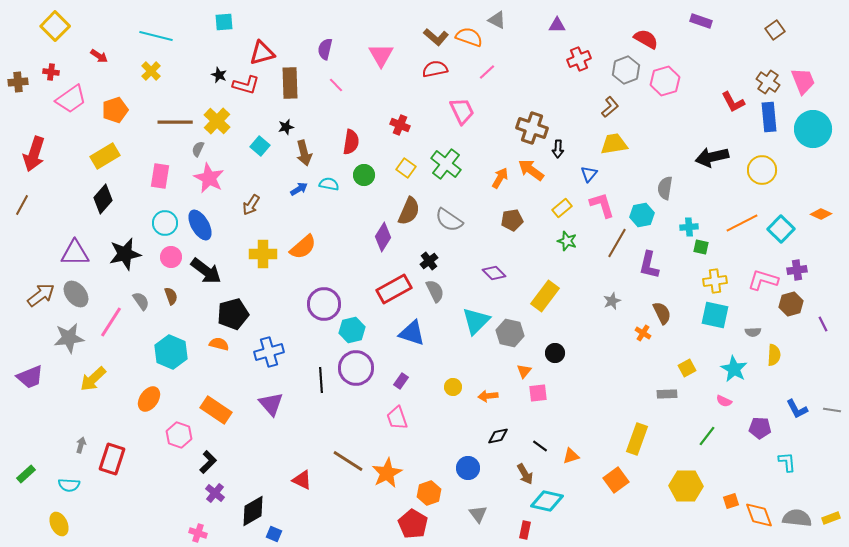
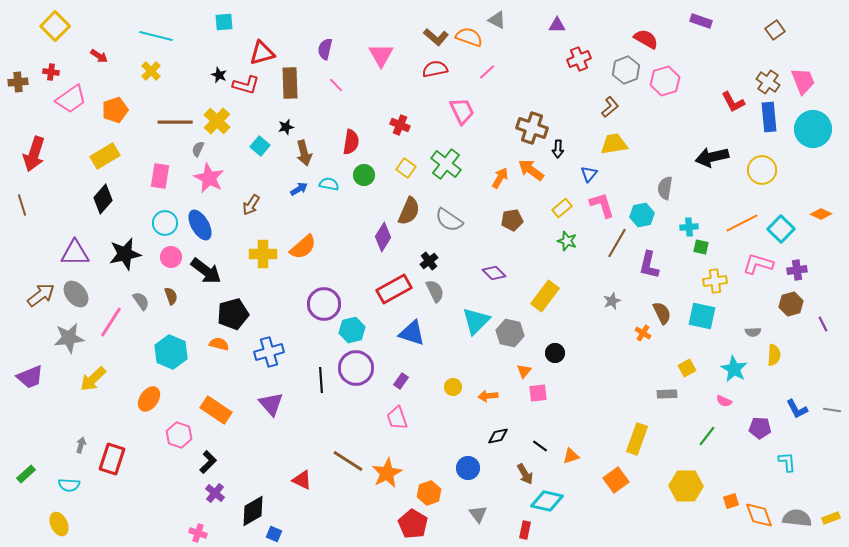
brown line at (22, 205): rotated 45 degrees counterclockwise
pink L-shape at (763, 280): moved 5 px left, 16 px up
cyan square at (715, 315): moved 13 px left, 1 px down
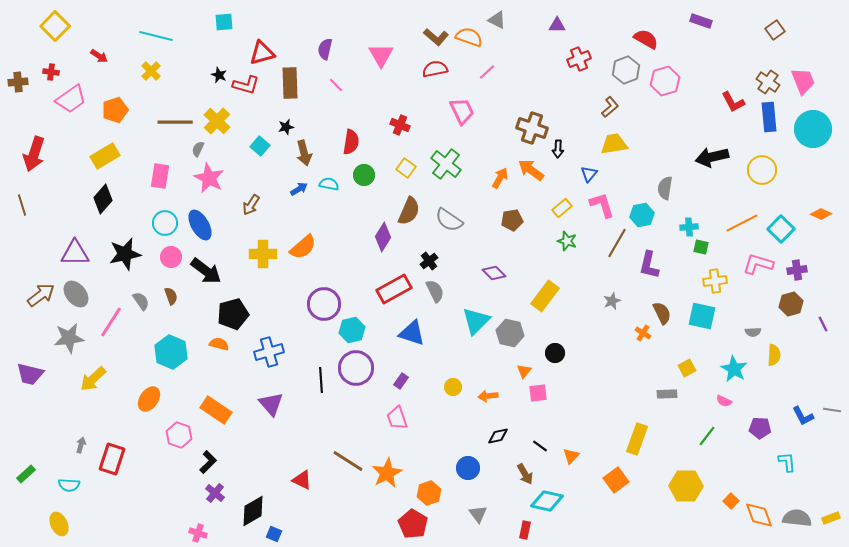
purple trapezoid at (30, 377): moved 3 px up; rotated 36 degrees clockwise
blue L-shape at (797, 409): moved 6 px right, 7 px down
orange triangle at (571, 456): rotated 30 degrees counterclockwise
orange square at (731, 501): rotated 28 degrees counterclockwise
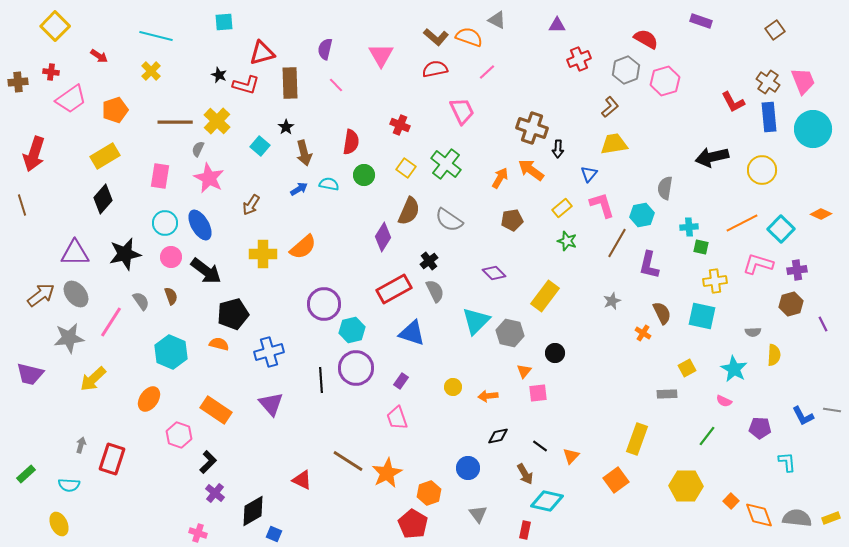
black star at (286, 127): rotated 21 degrees counterclockwise
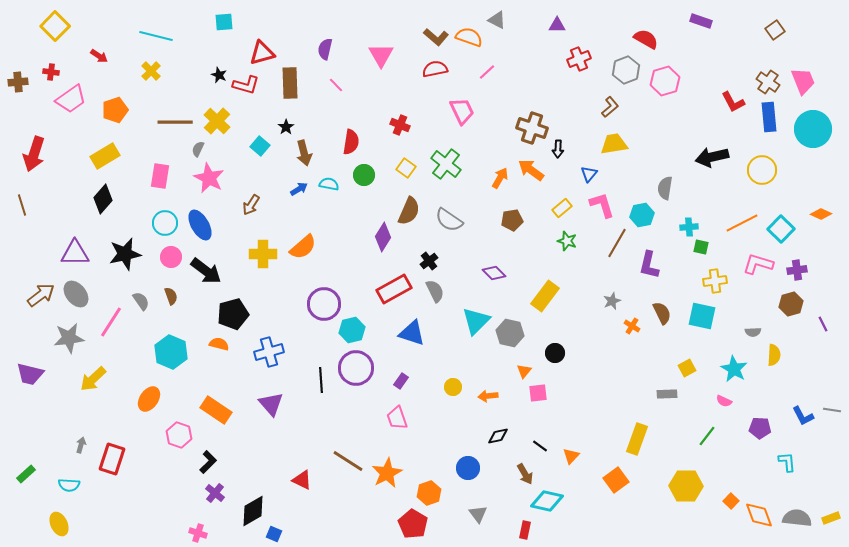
orange cross at (643, 333): moved 11 px left, 7 px up
